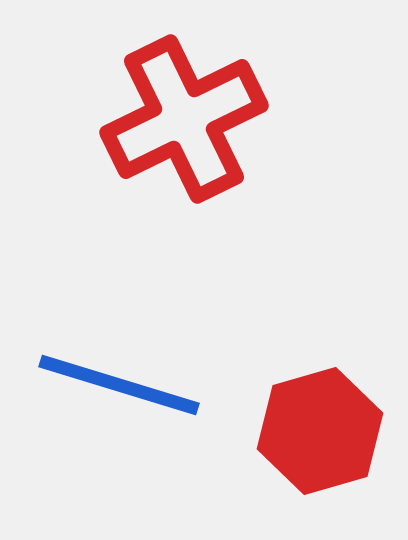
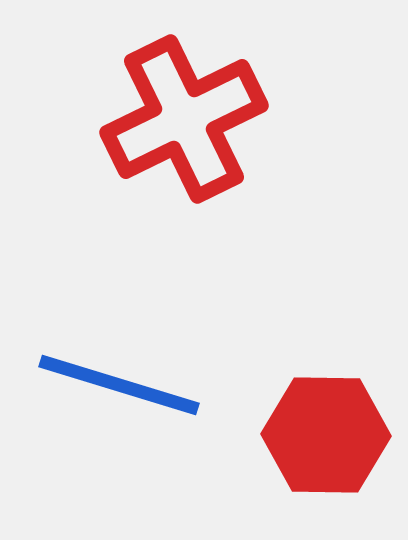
red hexagon: moved 6 px right, 4 px down; rotated 17 degrees clockwise
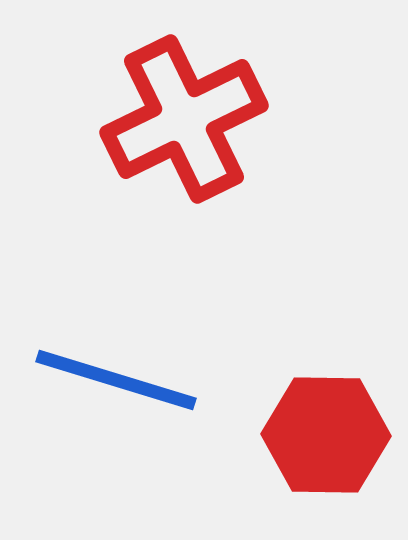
blue line: moved 3 px left, 5 px up
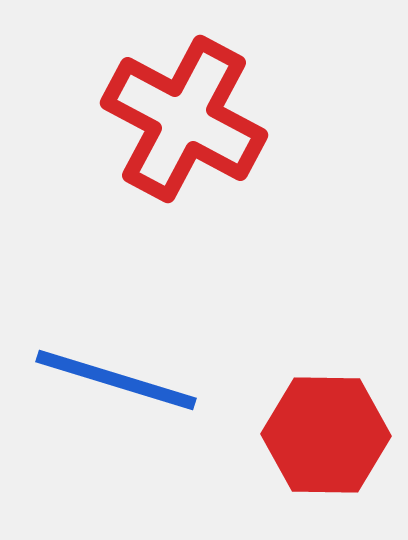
red cross: rotated 36 degrees counterclockwise
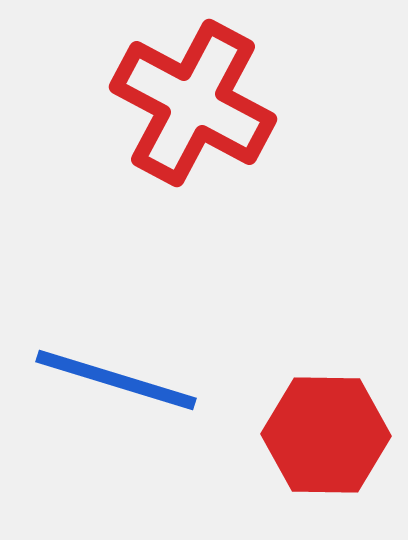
red cross: moved 9 px right, 16 px up
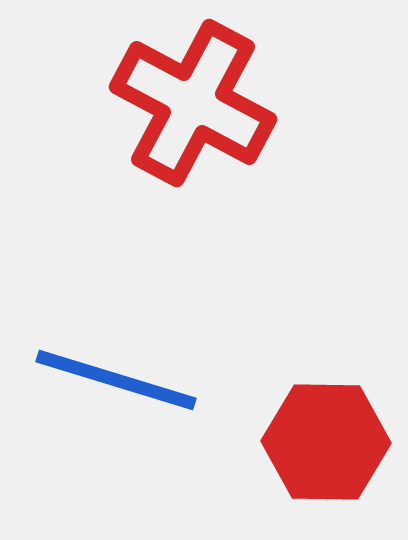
red hexagon: moved 7 px down
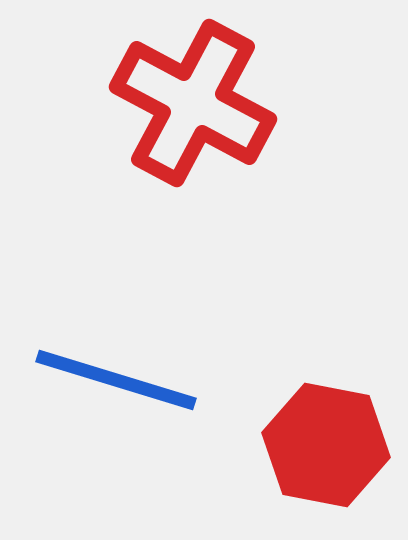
red hexagon: moved 3 px down; rotated 10 degrees clockwise
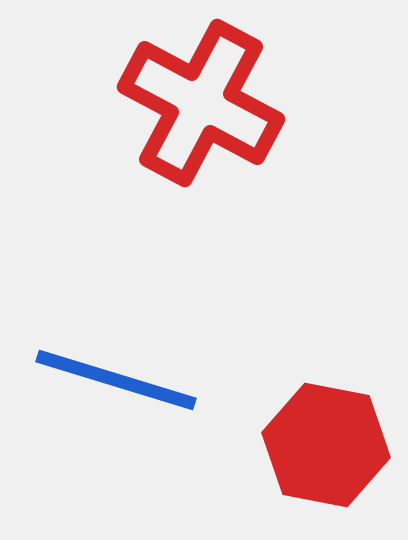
red cross: moved 8 px right
